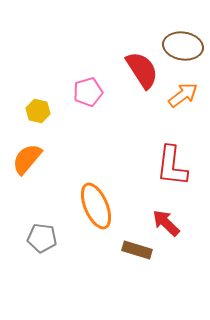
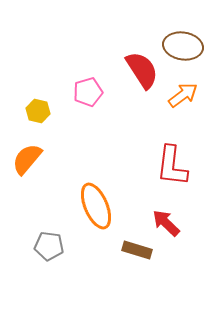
gray pentagon: moved 7 px right, 8 px down
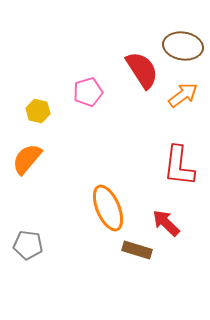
red L-shape: moved 7 px right
orange ellipse: moved 12 px right, 2 px down
gray pentagon: moved 21 px left, 1 px up
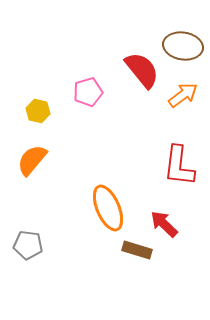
red semicircle: rotated 6 degrees counterclockwise
orange semicircle: moved 5 px right, 1 px down
red arrow: moved 2 px left, 1 px down
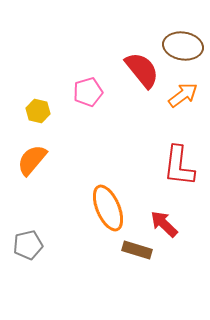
gray pentagon: rotated 20 degrees counterclockwise
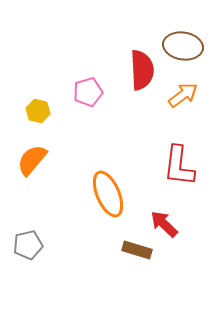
red semicircle: rotated 36 degrees clockwise
orange ellipse: moved 14 px up
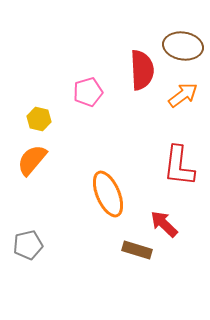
yellow hexagon: moved 1 px right, 8 px down
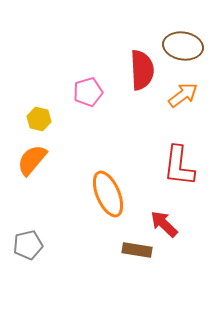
brown rectangle: rotated 8 degrees counterclockwise
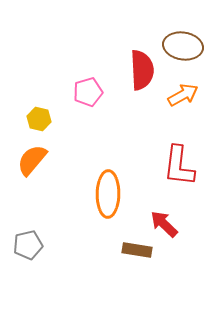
orange arrow: rotated 8 degrees clockwise
orange ellipse: rotated 24 degrees clockwise
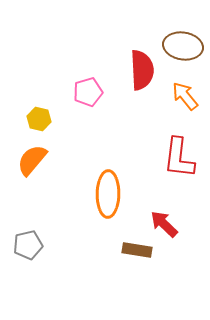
orange arrow: moved 2 px right, 1 px down; rotated 100 degrees counterclockwise
red L-shape: moved 8 px up
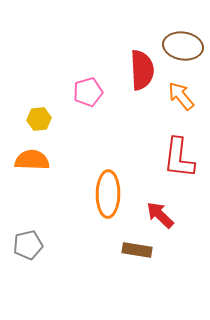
orange arrow: moved 4 px left
yellow hexagon: rotated 20 degrees counterclockwise
orange semicircle: rotated 52 degrees clockwise
red arrow: moved 4 px left, 9 px up
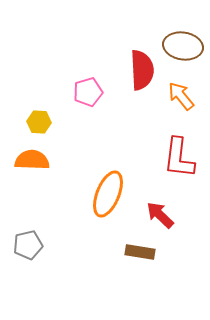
yellow hexagon: moved 3 px down; rotated 10 degrees clockwise
orange ellipse: rotated 21 degrees clockwise
brown rectangle: moved 3 px right, 2 px down
